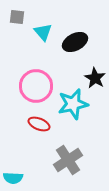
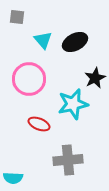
cyan triangle: moved 8 px down
black star: rotated 15 degrees clockwise
pink circle: moved 7 px left, 7 px up
gray cross: rotated 28 degrees clockwise
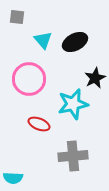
gray cross: moved 5 px right, 4 px up
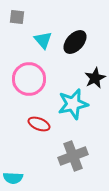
black ellipse: rotated 20 degrees counterclockwise
gray cross: rotated 16 degrees counterclockwise
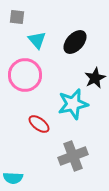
cyan triangle: moved 6 px left
pink circle: moved 4 px left, 4 px up
red ellipse: rotated 15 degrees clockwise
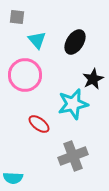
black ellipse: rotated 10 degrees counterclockwise
black star: moved 2 px left, 1 px down
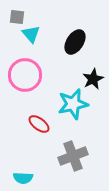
cyan triangle: moved 6 px left, 6 px up
cyan semicircle: moved 10 px right
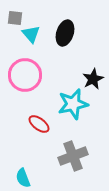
gray square: moved 2 px left, 1 px down
black ellipse: moved 10 px left, 9 px up; rotated 15 degrees counterclockwise
cyan semicircle: rotated 66 degrees clockwise
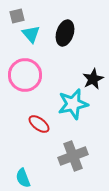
gray square: moved 2 px right, 2 px up; rotated 21 degrees counterclockwise
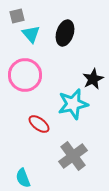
gray cross: rotated 16 degrees counterclockwise
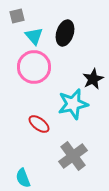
cyan triangle: moved 3 px right, 2 px down
pink circle: moved 9 px right, 8 px up
